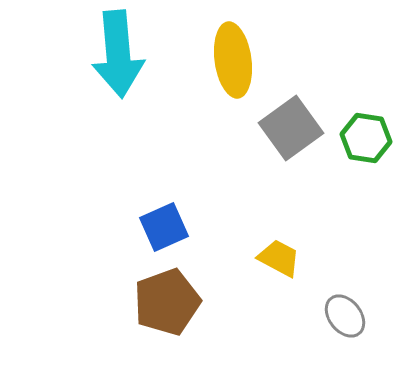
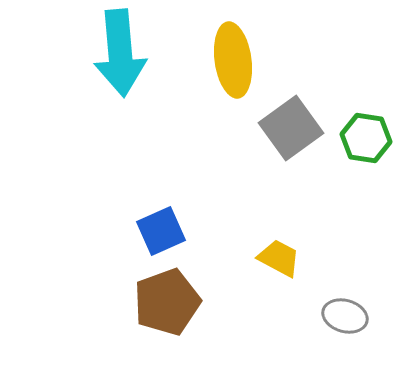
cyan arrow: moved 2 px right, 1 px up
blue square: moved 3 px left, 4 px down
gray ellipse: rotated 36 degrees counterclockwise
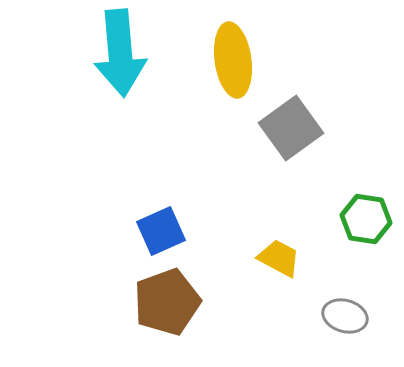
green hexagon: moved 81 px down
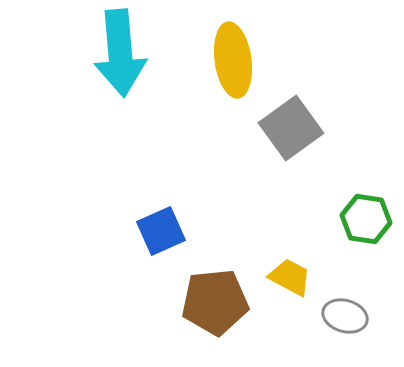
yellow trapezoid: moved 11 px right, 19 px down
brown pentagon: moved 48 px right; rotated 14 degrees clockwise
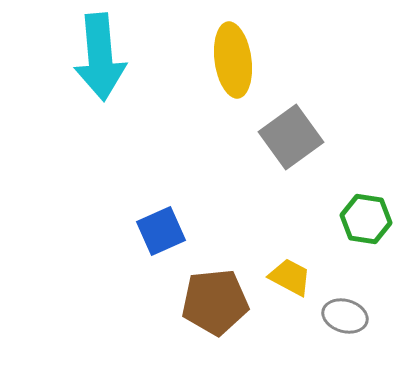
cyan arrow: moved 20 px left, 4 px down
gray square: moved 9 px down
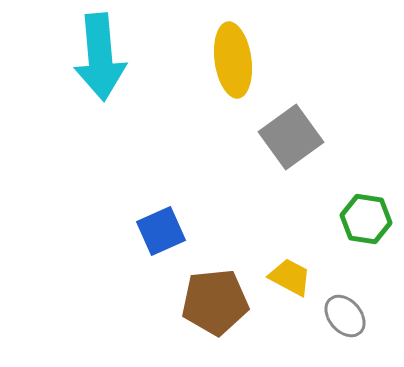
gray ellipse: rotated 33 degrees clockwise
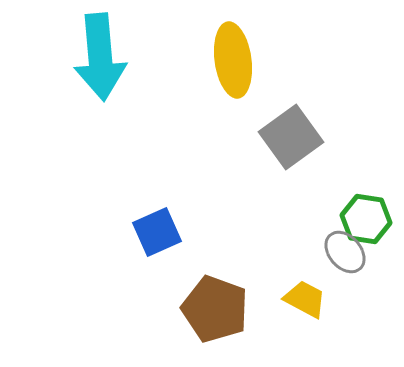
blue square: moved 4 px left, 1 px down
yellow trapezoid: moved 15 px right, 22 px down
brown pentagon: moved 7 px down; rotated 26 degrees clockwise
gray ellipse: moved 64 px up
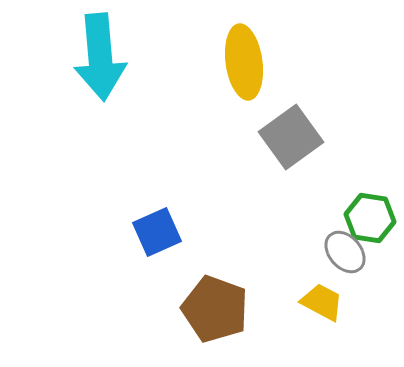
yellow ellipse: moved 11 px right, 2 px down
green hexagon: moved 4 px right, 1 px up
yellow trapezoid: moved 17 px right, 3 px down
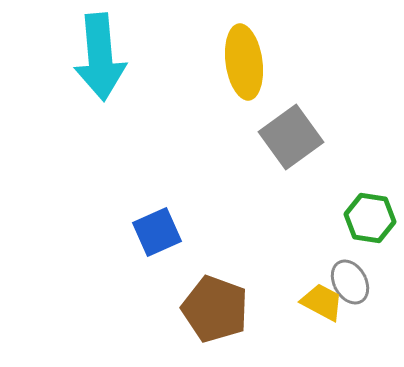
gray ellipse: moved 5 px right, 30 px down; rotated 12 degrees clockwise
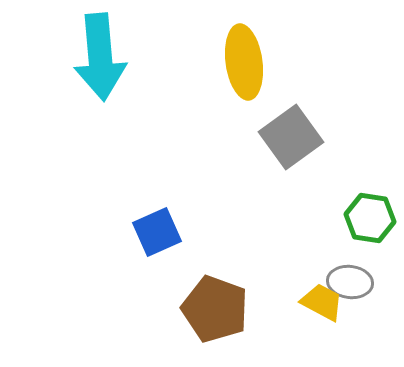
gray ellipse: rotated 54 degrees counterclockwise
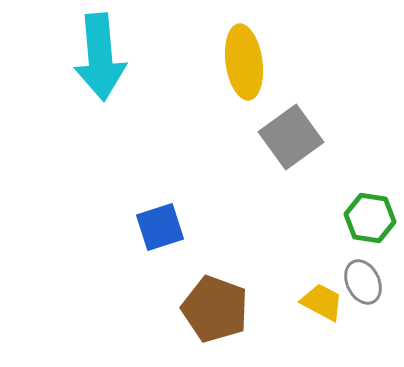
blue square: moved 3 px right, 5 px up; rotated 6 degrees clockwise
gray ellipse: moved 13 px right; rotated 57 degrees clockwise
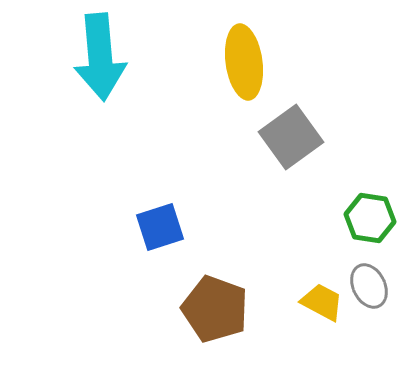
gray ellipse: moved 6 px right, 4 px down
